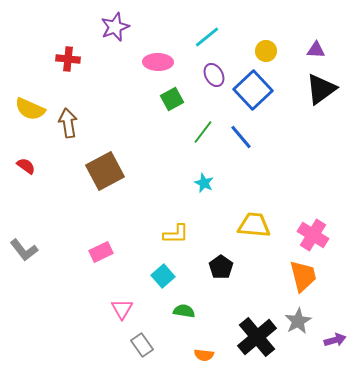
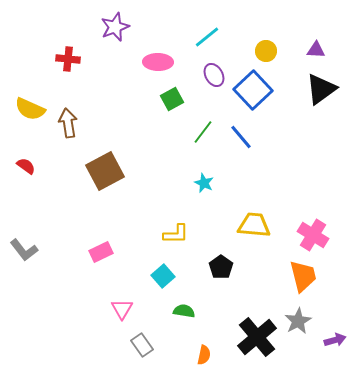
orange semicircle: rotated 84 degrees counterclockwise
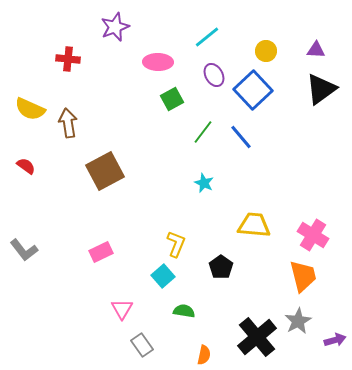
yellow L-shape: moved 10 px down; rotated 68 degrees counterclockwise
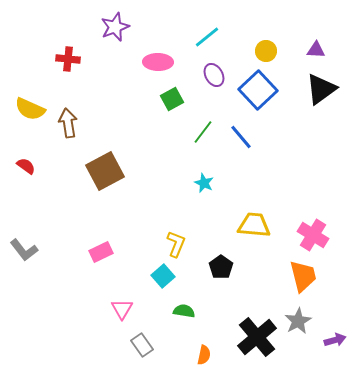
blue square: moved 5 px right
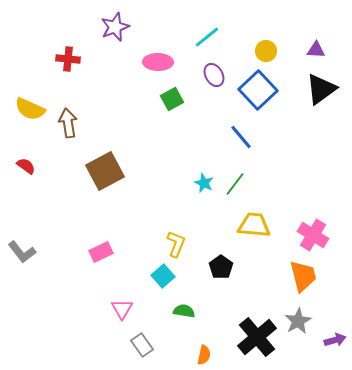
green line: moved 32 px right, 52 px down
gray L-shape: moved 2 px left, 2 px down
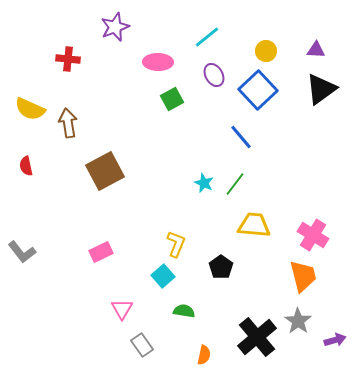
red semicircle: rotated 138 degrees counterclockwise
gray star: rotated 8 degrees counterclockwise
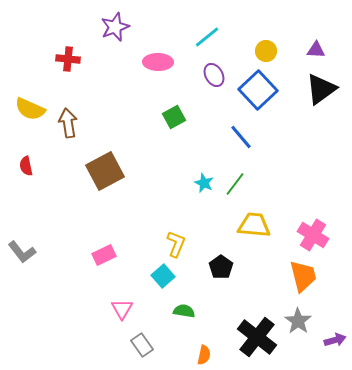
green square: moved 2 px right, 18 px down
pink rectangle: moved 3 px right, 3 px down
black cross: rotated 12 degrees counterclockwise
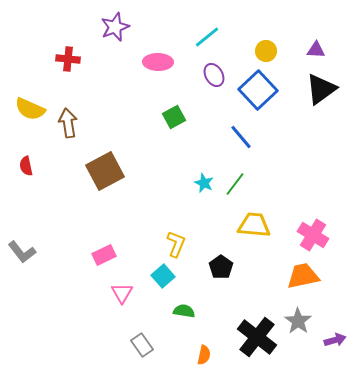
orange trapezoid: rotated 88 degrees counterclockwise
pink triangle: moved 16 px up
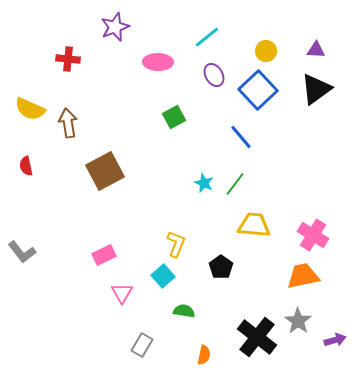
black triangle: moved 5 px left
gray rectangle: rotated 65 degrees clockwise
